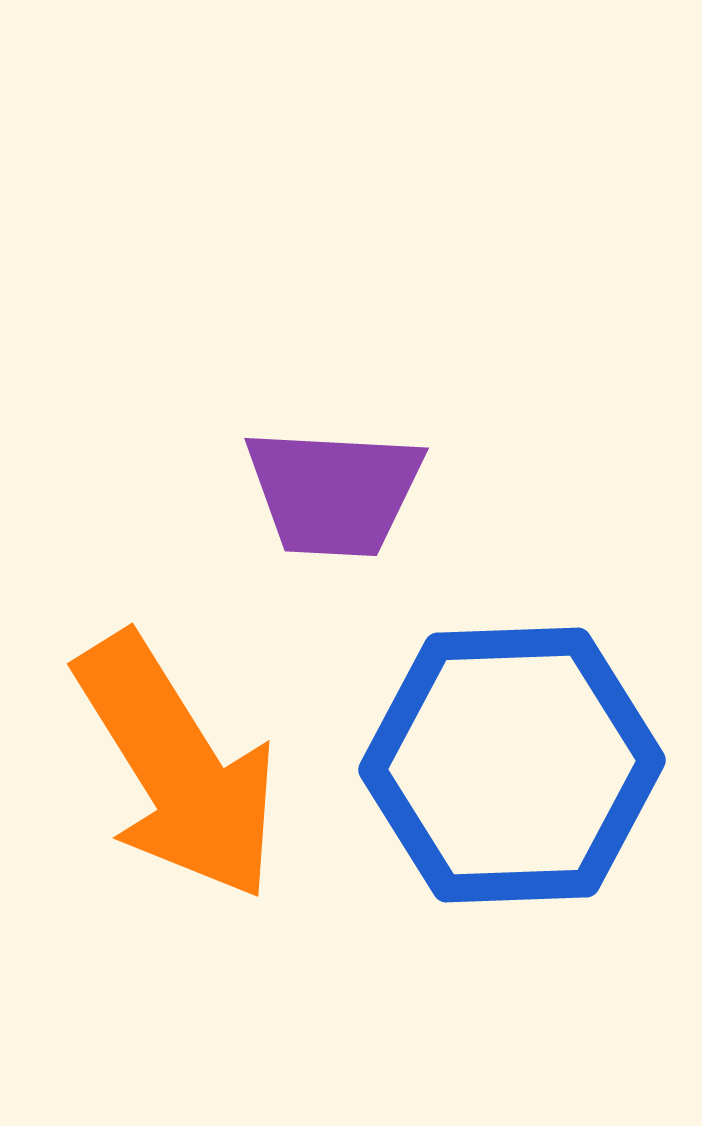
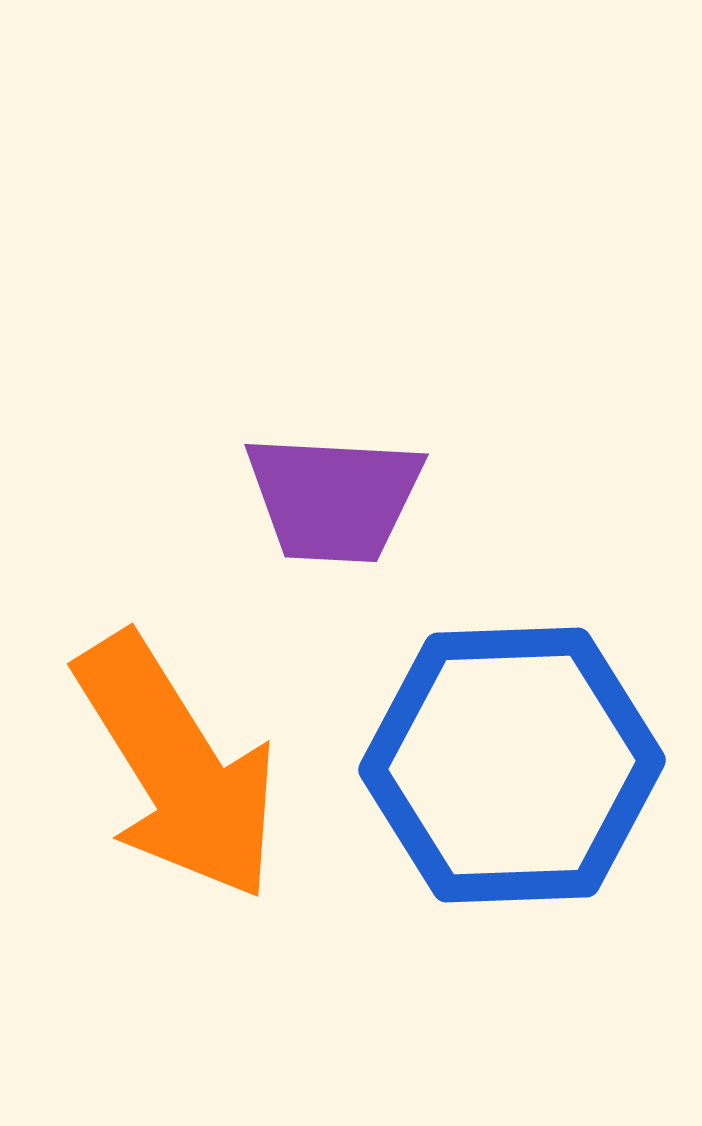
purple trapezoid: moved 6 px down
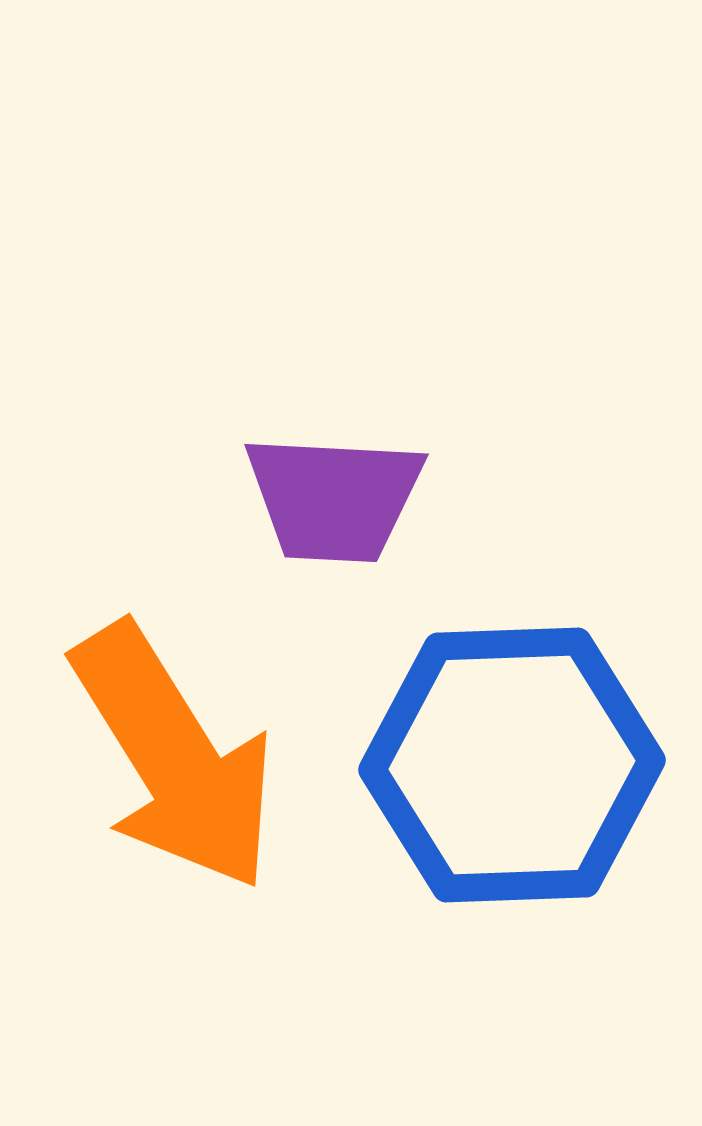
orange arrow: moved 3 px left, 10 px up
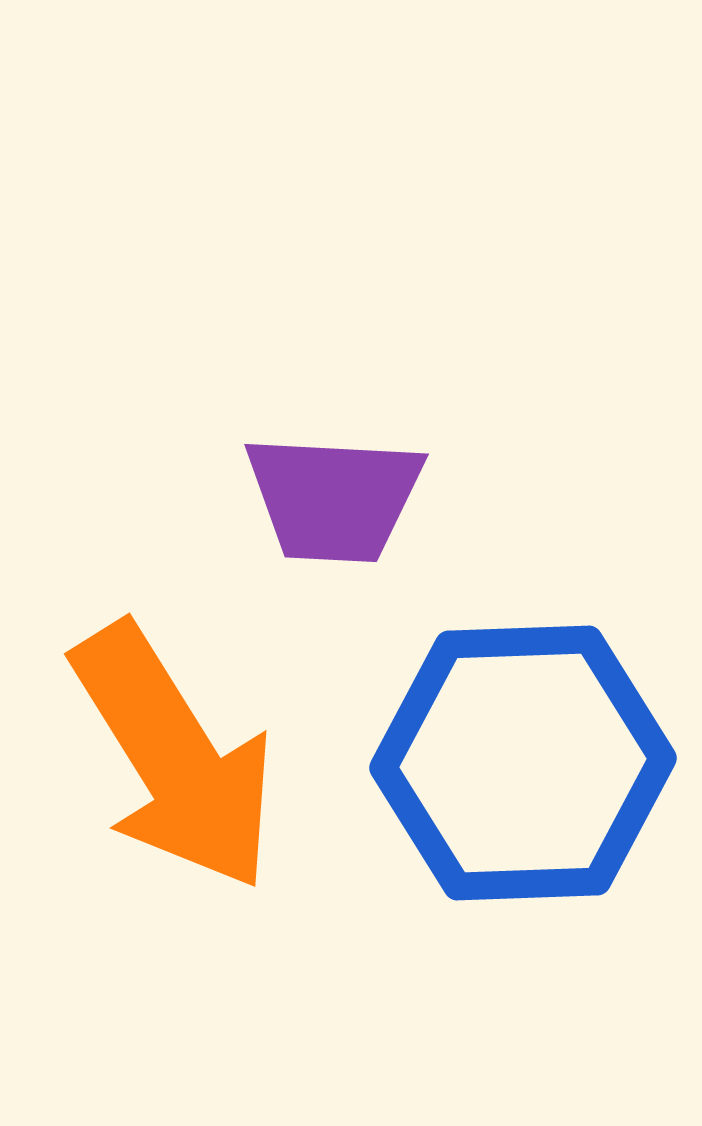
blue hexagon: moved 11 px right, 2 px up
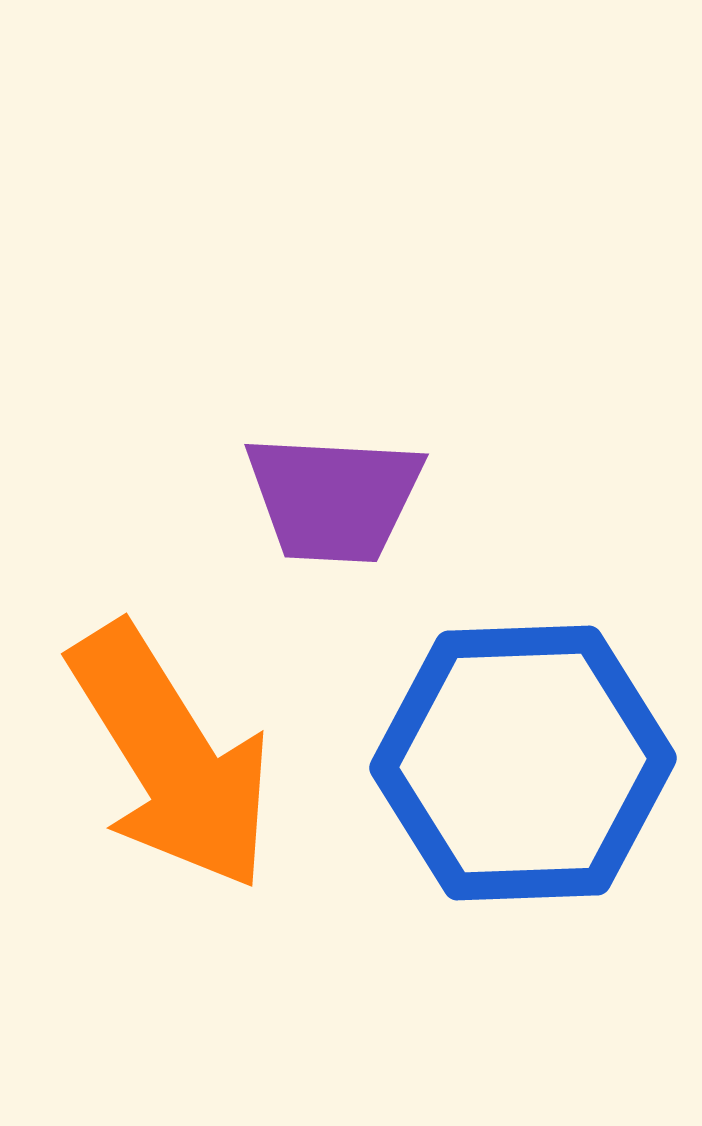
orange arrow: moved 3 px left
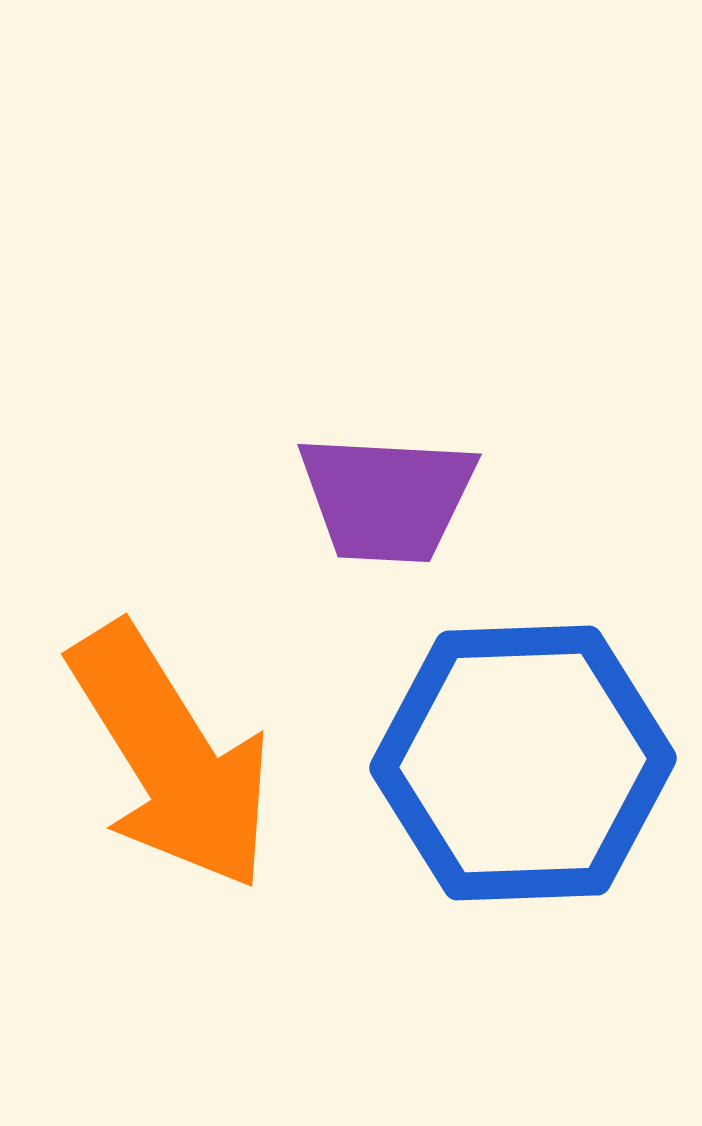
purple trapezoid: moved 53 px right
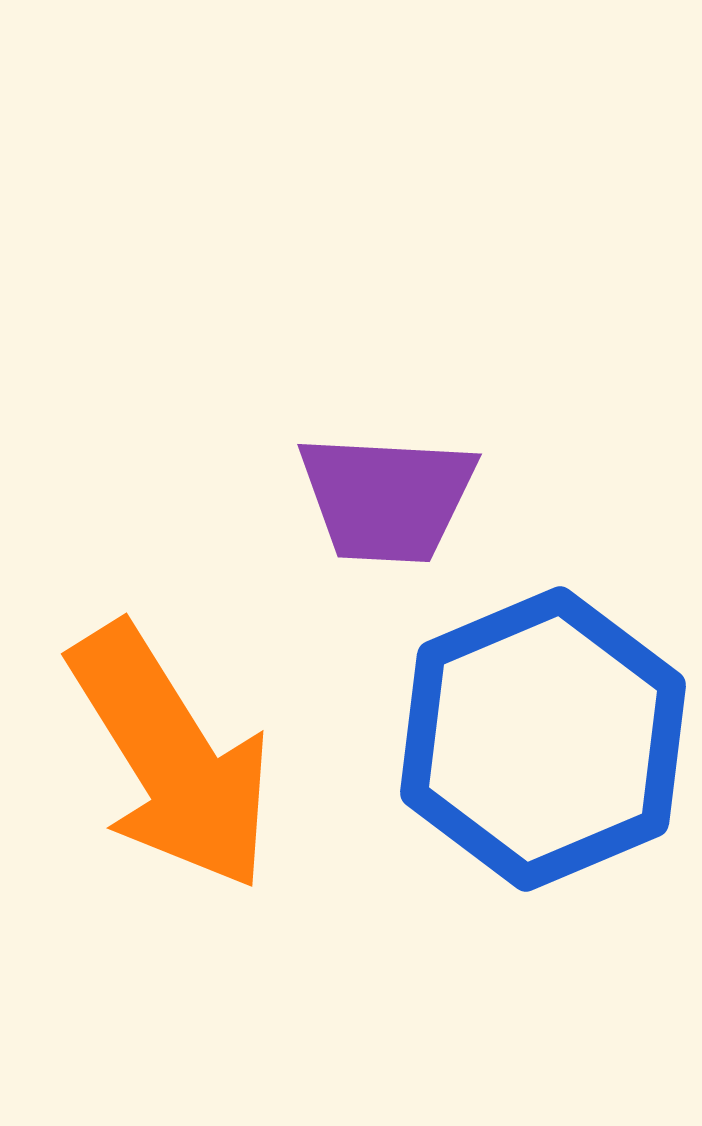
blue hexagon: moved 20 px right, 24 px up; rotated 21 degrees counterclockwise
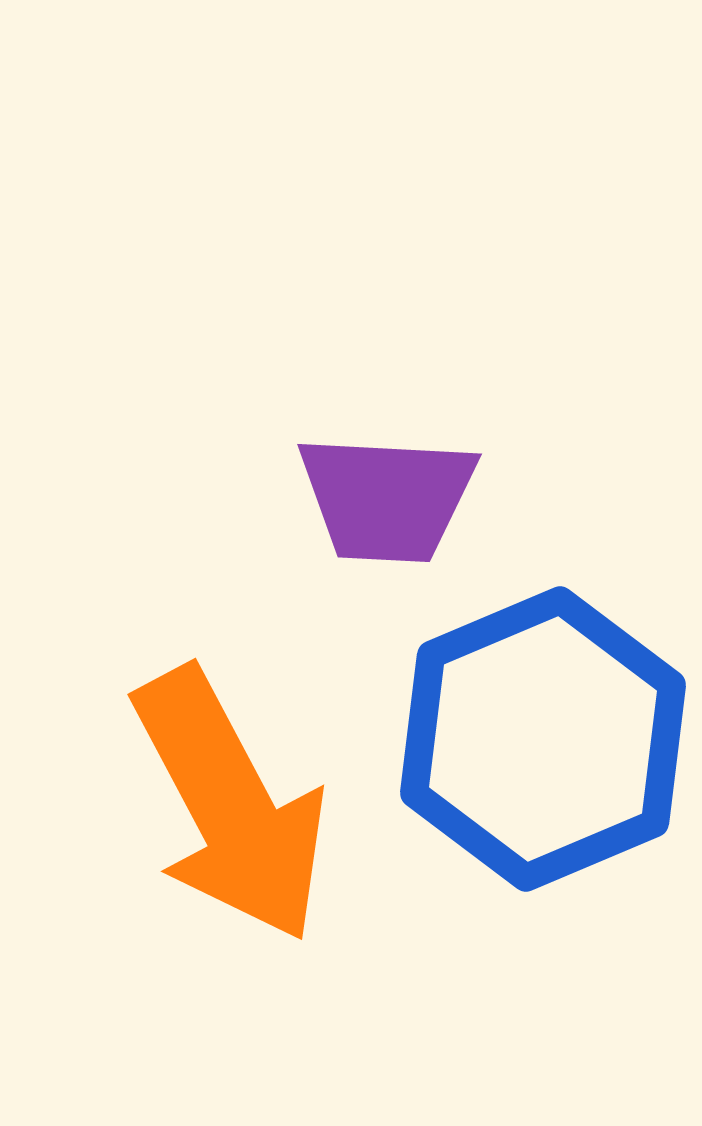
orange arrow: moved 59 px right, 48 px down; rotated 4 degrees clockwise
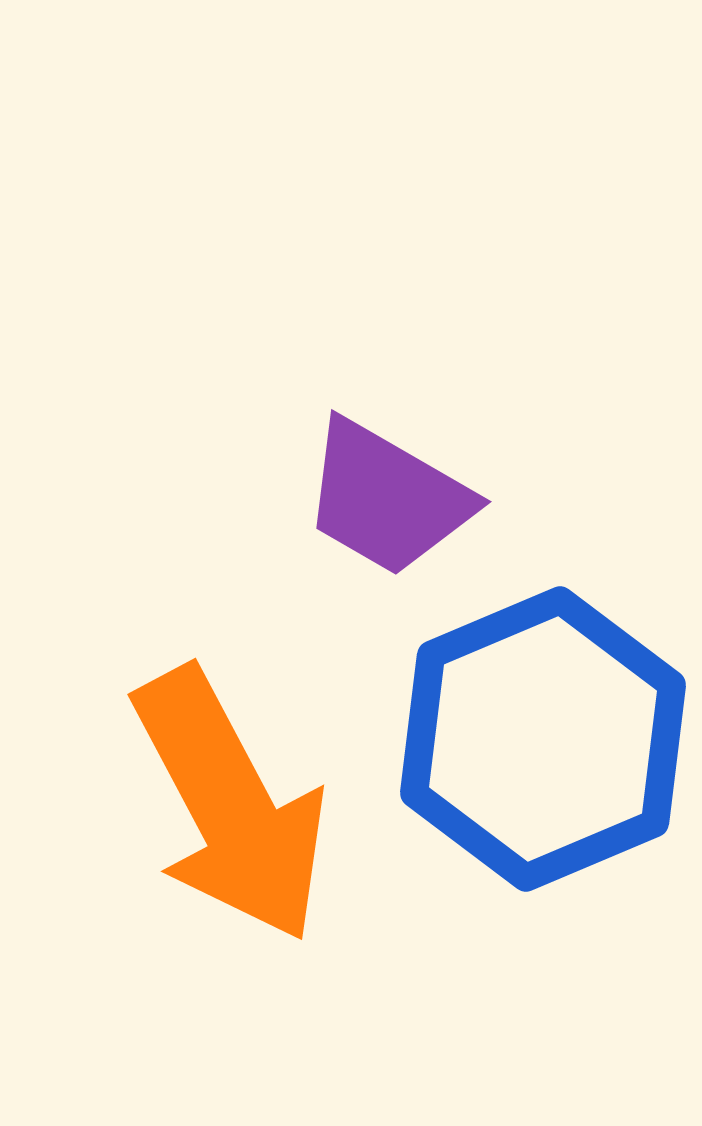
purple trapezoid: rotated 27 degrees clockwise
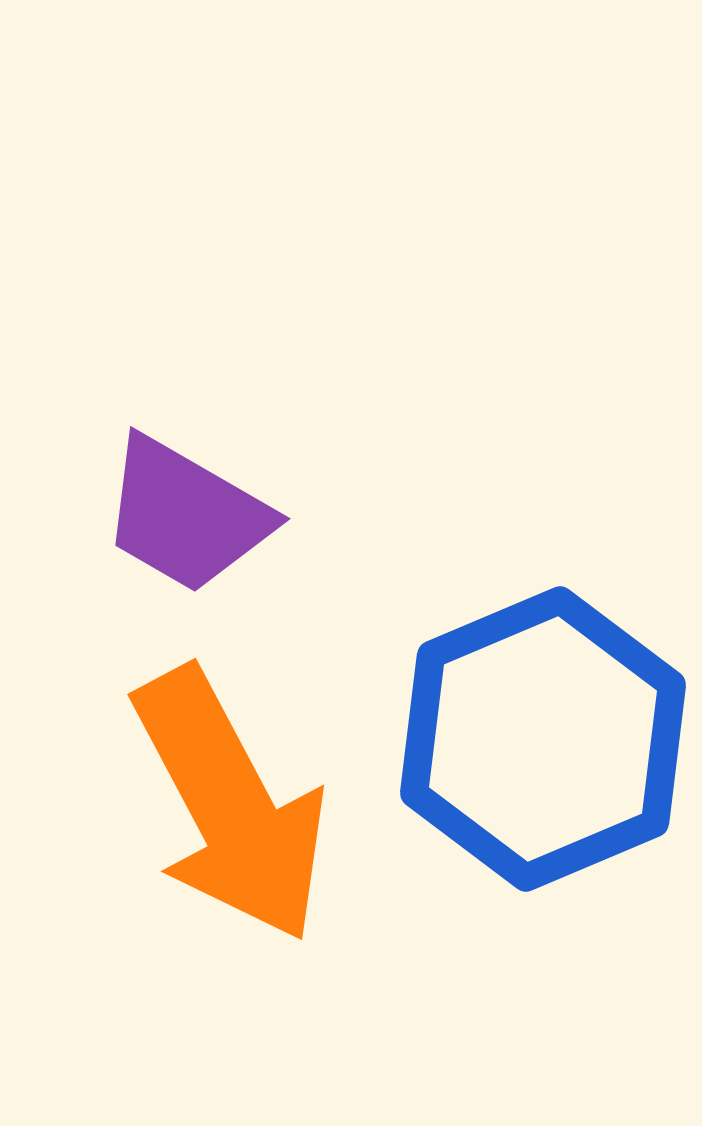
purple trapezoid: moved 201 px left, 17 px down
